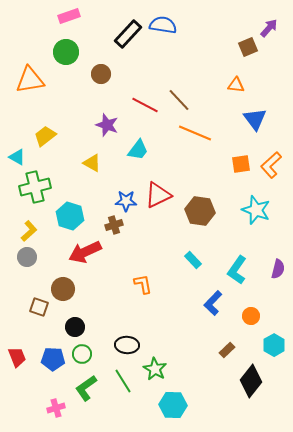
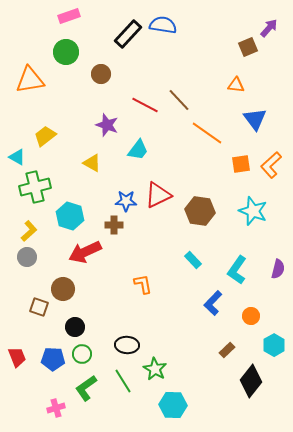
orange line at (195, 133): moved 12 px right; rotated 12 degrees clockwise
cyan star at (256, 210): moved 3 px left, 1 px down
brown cross at (114, 225): rotated 18 degrees clockwise
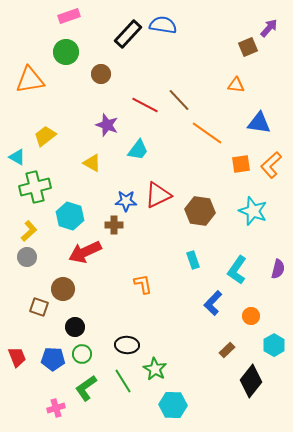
blue triangle at (255, 119): moved 4 px right, 4 px down; rotated 45 degrees counterclockwise
cyan rectangle at (193, 260): rotated 24 degrees clockwise
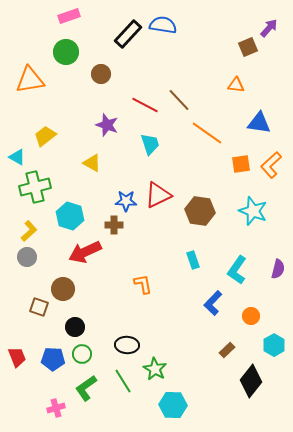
cyan trapezoid at (138, 150): moved 12 px right, 6 px up; rotated 55 degrees counterclockwise
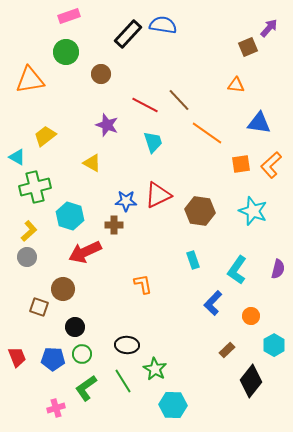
cyan trapezoid at (150, 144): moved 3 px right, 2 px up
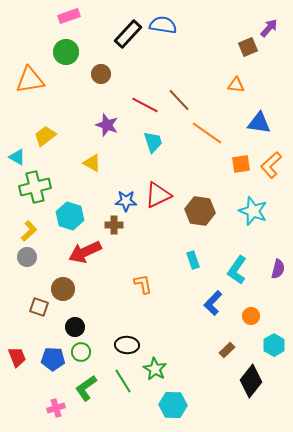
green circle at (82, 354): moved 1 px left, 2 px up
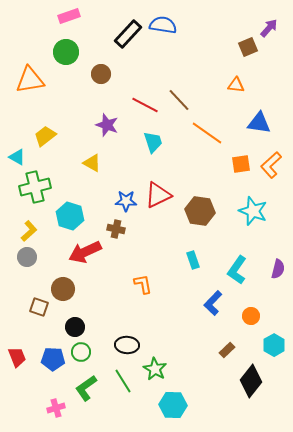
brown cross at (114, 225): moved 2 px right, 4 px down; rotated 12 degrees clockwise
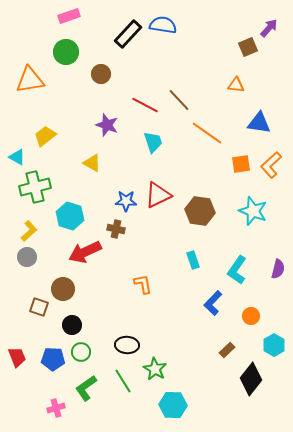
black circle at (75, 327): moved 3 px left, 2 px up
black diamond at (251, 381): moved 2 px up
